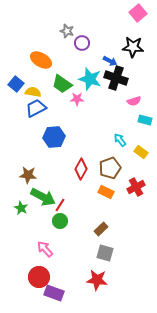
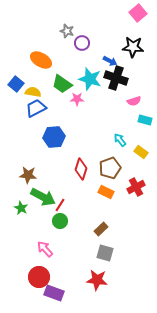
red diamond: rotated 10 degrees counterclockwise
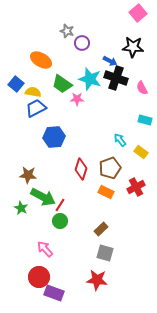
pink semicircle: moved 8 px right, 13 px up; rotated 80 degrees clockwise
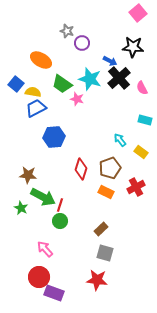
black cross: moved 3 px right; rotated 30 degrees clockwise
pink star: rotated 16 degrees clockwise
red line: rotated 16 degrees counterclockwise
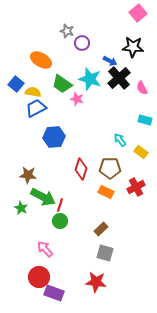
brown pentagon: rotated 20 degrees clockwise
red star: moved 1 px left, 2 px down
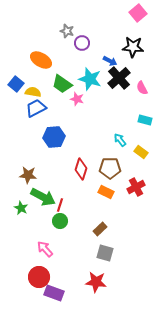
brown rectangle: moved 1 px left
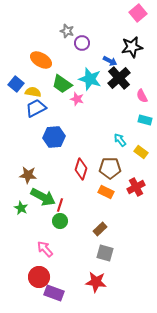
black star: moved 1 px left; rotated 15 degrees counterclockwise
pink semicircle: moved 8 px down
